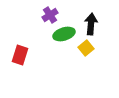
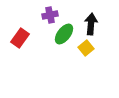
purple cross: rotated 21 degrees clockwise
green ellipse: rotated 35 degrees counterclockwise
red rectangle: moved 17 px up; rotated 18 degrees clockwise
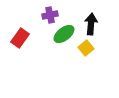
green ellipse: rotated 15 degrees clockwise
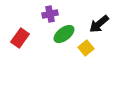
purple cross: moved 1 px up
black arrow: moved 8 px right; rotated 135 degrees counterclockwise
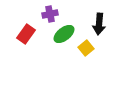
black arrow: rotated 45 degrees counterclockwise
red rectangle: moved 6 px right, 4 px up
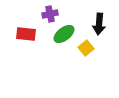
red rectangle: rotated 60 degrees clockwise
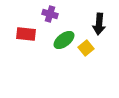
purple cross: rotated 28 degrees clockwise
green ellipse: moved 6 px down
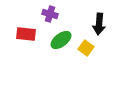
green ellipse: moved 3 px left
yellow square: rotated 14 degrees counterclockwise
